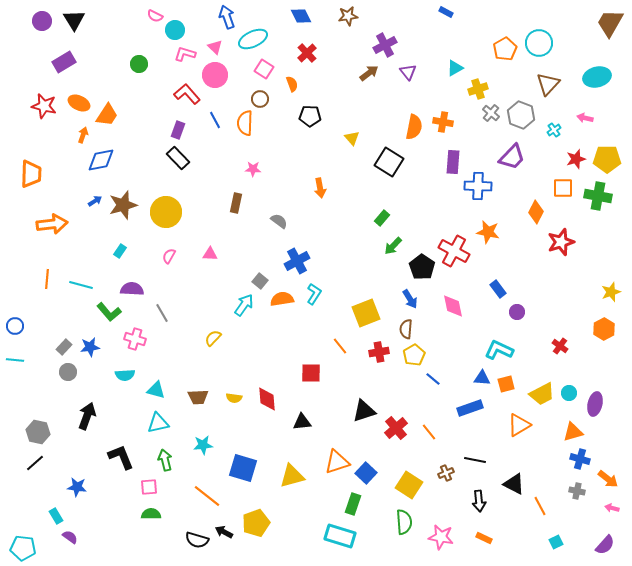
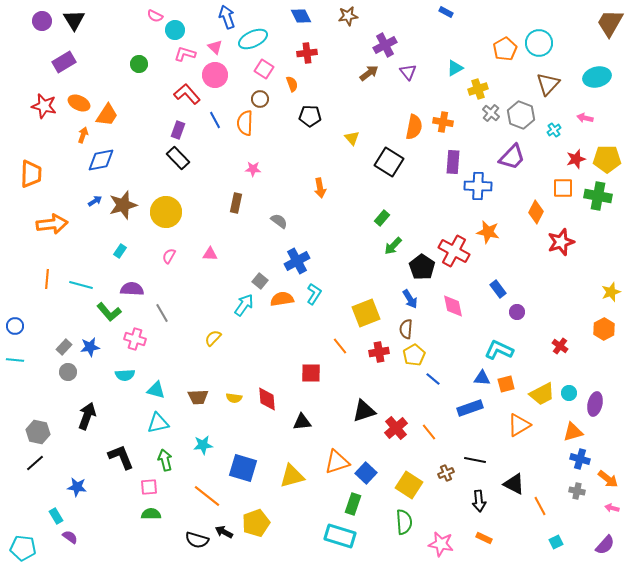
red cross at (307, 53): rotated 36 degrees clockwise
pink star at (441, 537): moved 7 px down
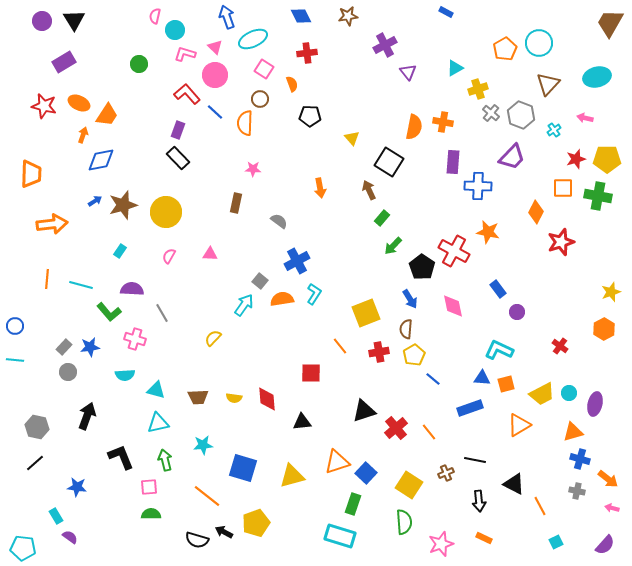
pink semicircle at (155, 16): rotated 77 degrees clockwise
brown arrow at (369, 73): moved 117 px down; rotated 78 degrees counterclockwise
blue line at (215, 120): moved 8 px up; rotated 18 degrees counterclockwise
gray hexagon at (38, 432): moved 1 px left, 5 px up
pink star at (441, 544): rotated 30 degrees counterclockwise
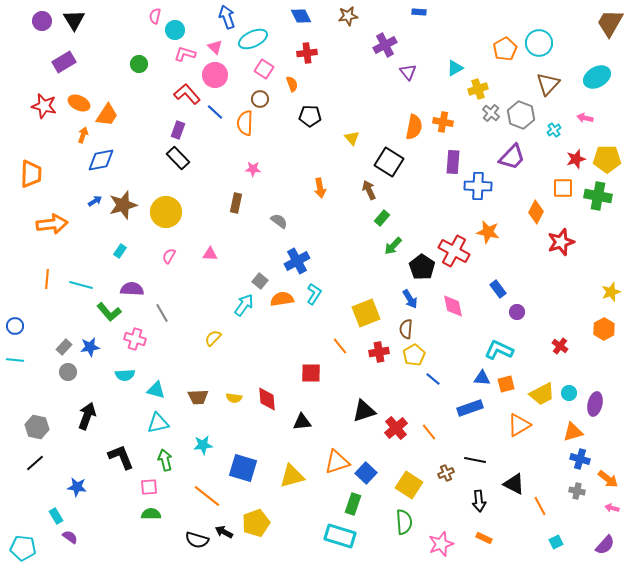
blue rectangle at (446, 12): moved 27 px left; rotated 24 degrees counterclockwise
cyan ellipse at (597, 77): rotated 16 degrees counterclockwise
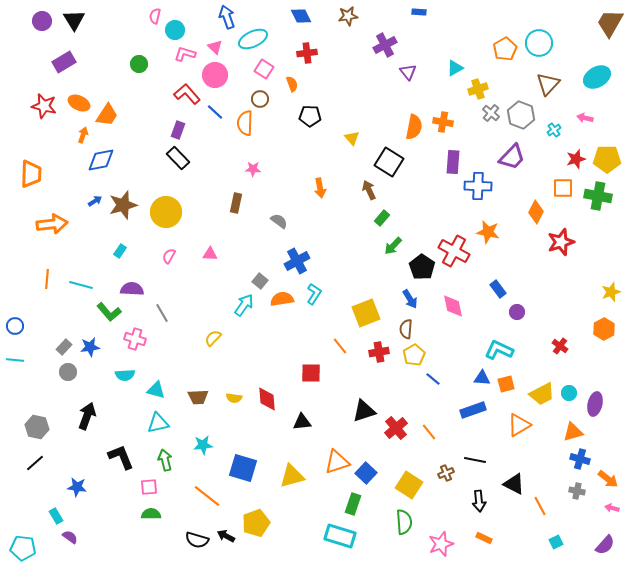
blue rectangle at (470, 408): moved 3 px right, 2 px down
black arrow at (224, 532): moved 2 px right, 4 px down
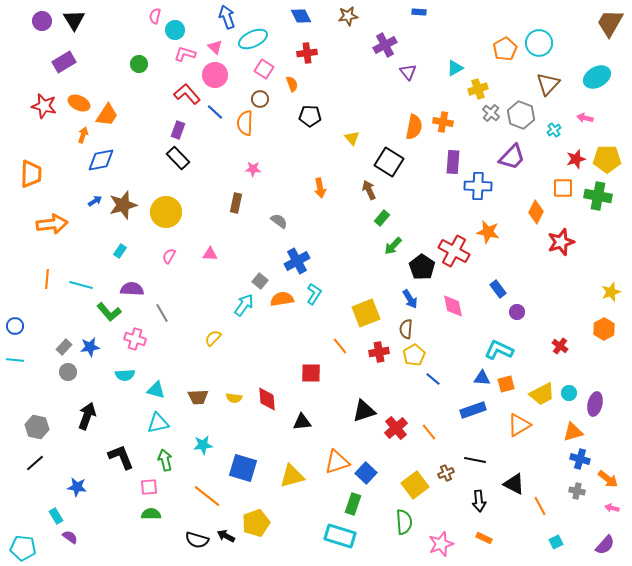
yellow square at (409, 485): moved 6 px right; rotated 20 degrees clockwise
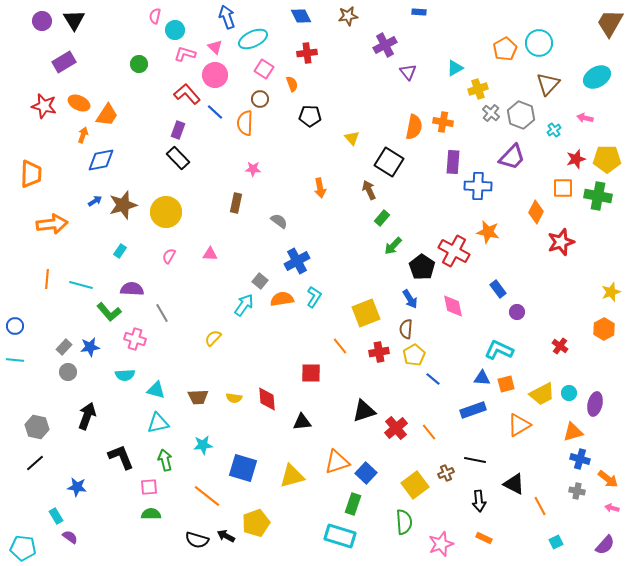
cyan L-shape at (314, 294): moved 3 px down
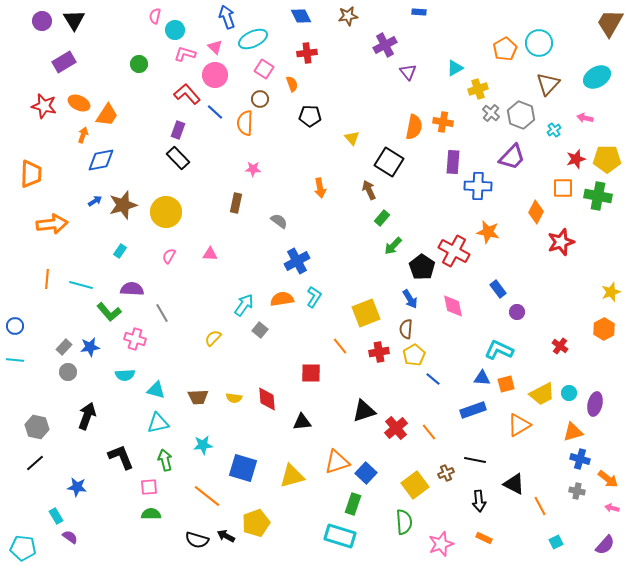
gray square at (260, 281): moved 49 px down
